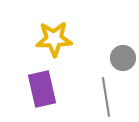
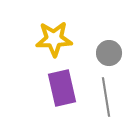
gray circle: moved 14 px left, 5 px up
purple rectangle: moved 20 px right, 1 px up
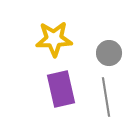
purple rectangle: moved 1 px left, 1 px down
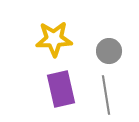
gray circle: moved 2 px up
gray line: moved 2 px up
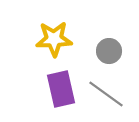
gray line: moved 1 px up; rotated 45 degrees counterclockwise
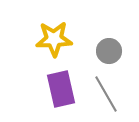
gray line: rotated 24 degrees clockwise
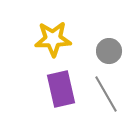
yellow star: moved 1 px left
